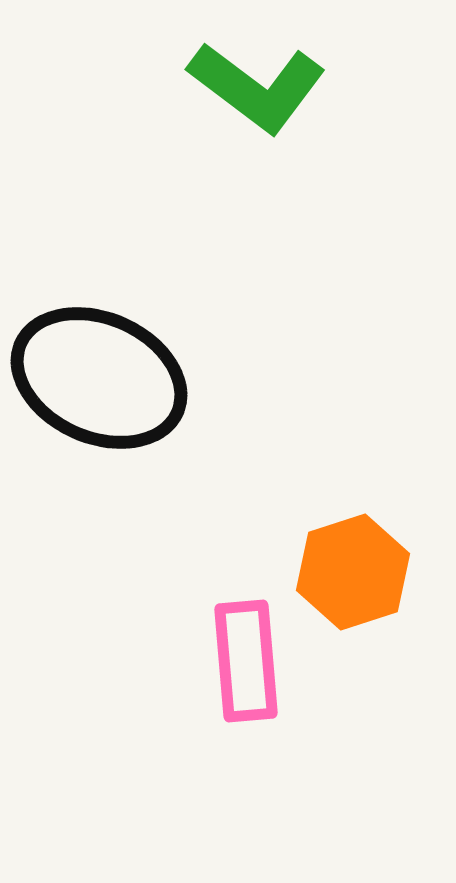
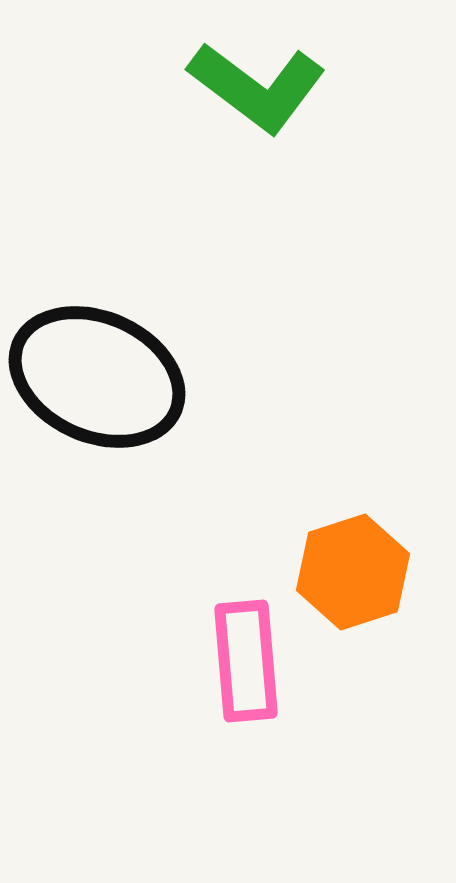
black ellipse: moved 2 px left, 1 px up
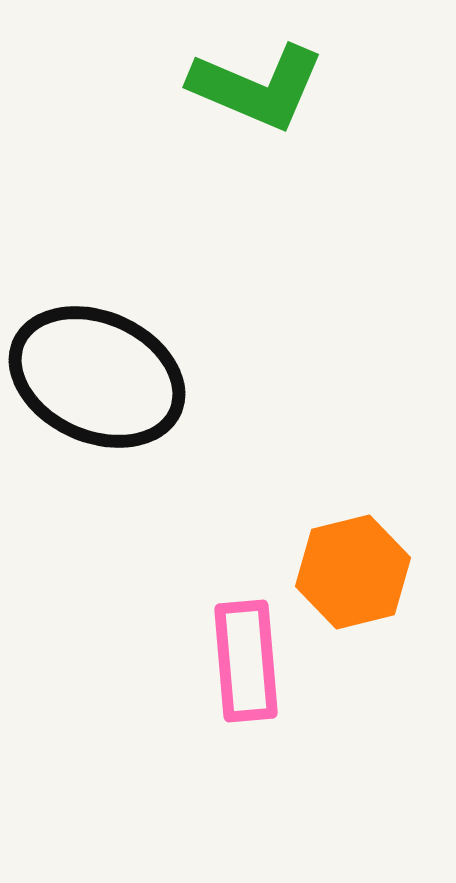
green L-shape: rotated 14 degrees counterclockwise
orange hexagon: rotated 4 degrees clockwise
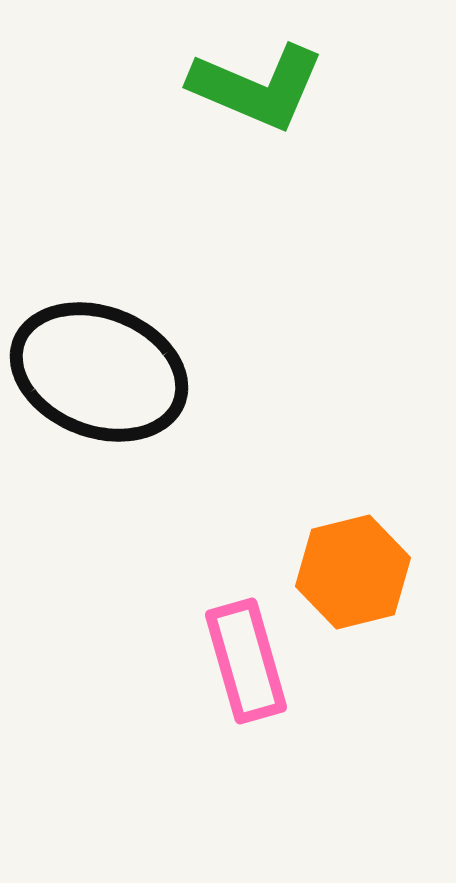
black ellipse: moved 2 px right, 5 px up; rotated 3 degrees counterclockwise
pink rectangle: rotated 11 degrees counterclockwise
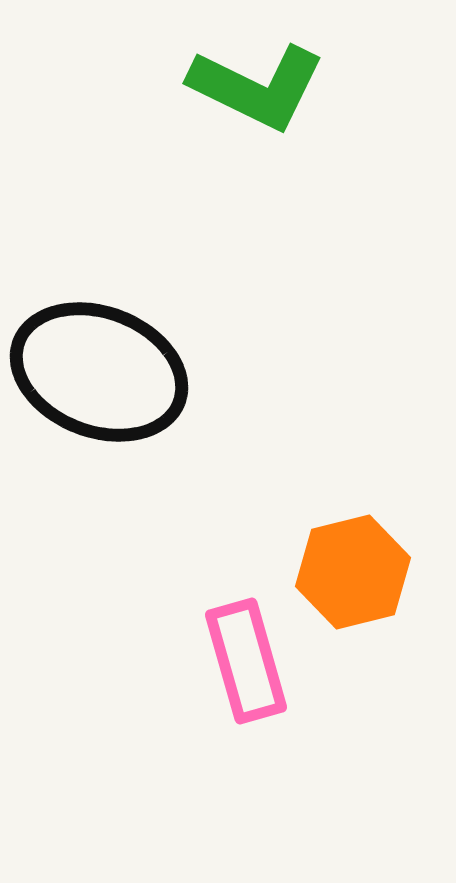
green L-shape: rotated 3 degrees clockwise
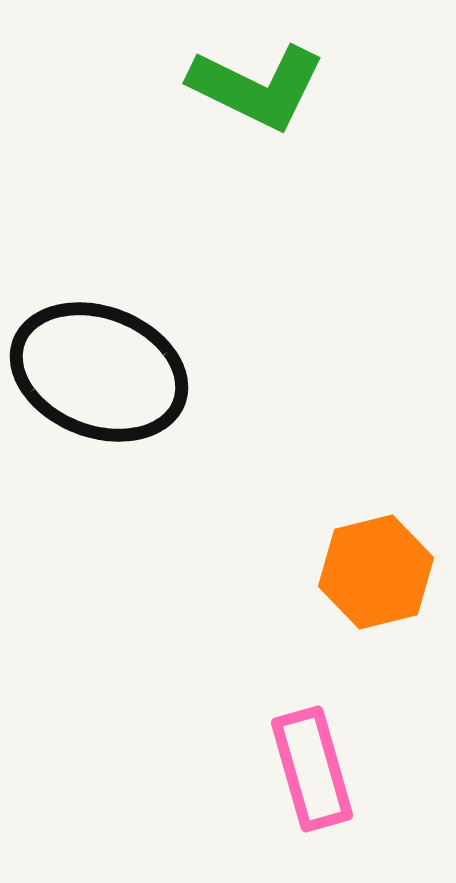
orange hexagon: moved 23 px right
pink rectangle: moved 66 px right, 108 px down
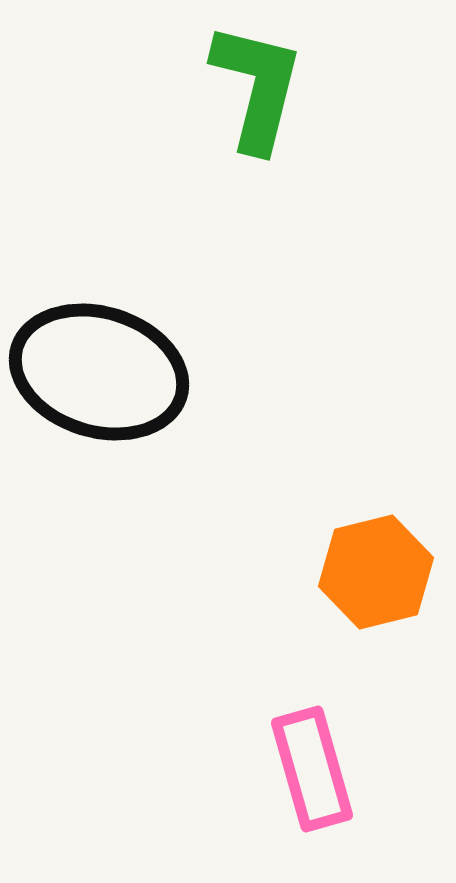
green L-shape: rotated 102 degrees counterclockwise
black ellipse: rotated 4 degrees counterclockwise
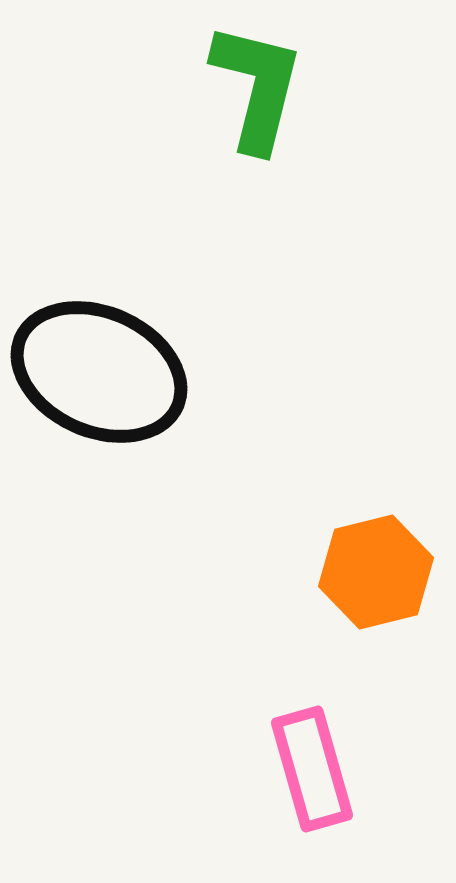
black ellipse: rotated 7 degrees clockwise
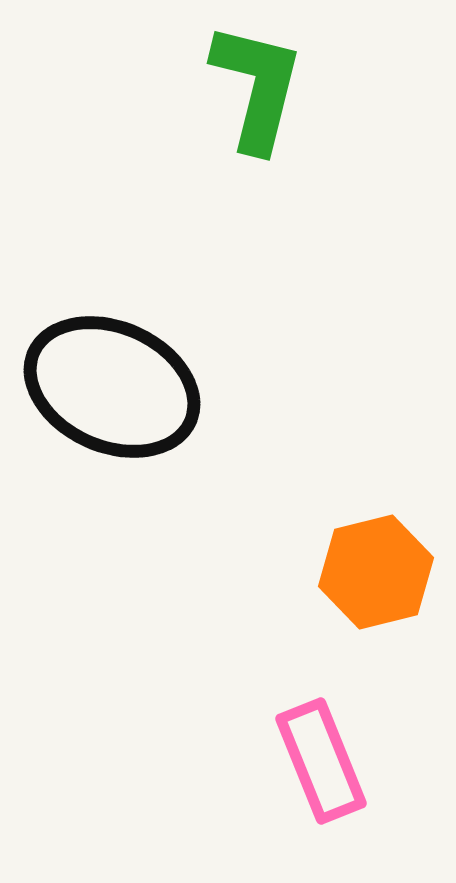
black ellipse: moved 13 px right, 15 px down
pink rectangle: moved 9 px right, 8 px up; rotated 6 degrees counterclockwise
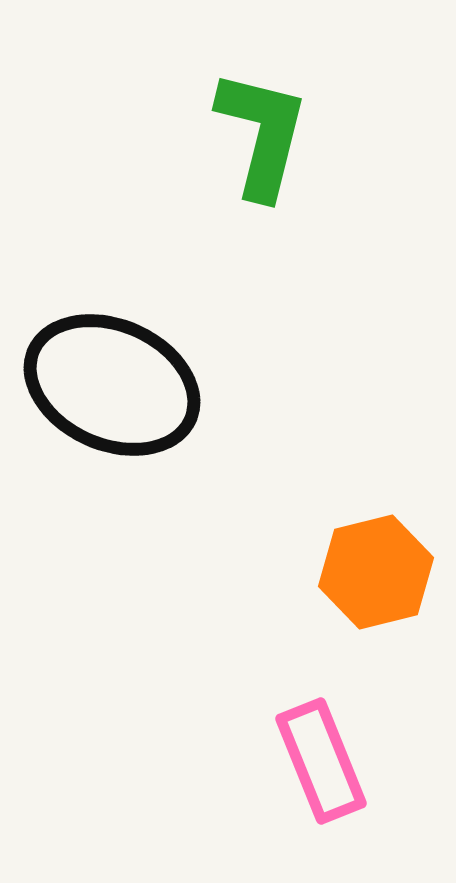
green L-shape: moved 5 px right, 47 px down
black ellipse: moved 2 px up
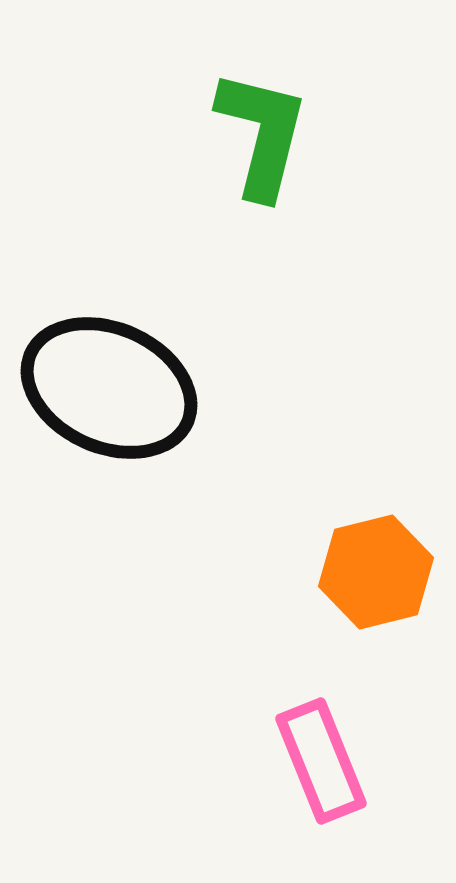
black ellipse: moved 3 px left, 3 px down
